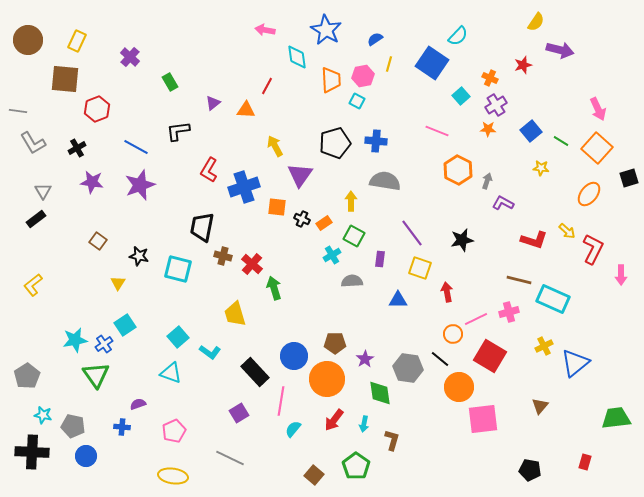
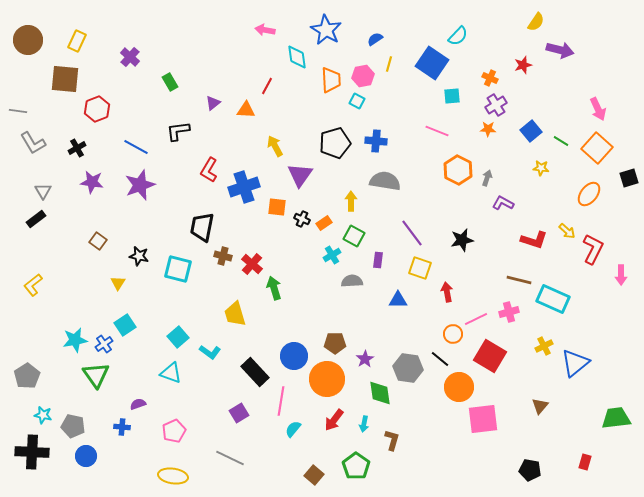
cyan square at (461, 96): moved 9 px left; rotated 36 degrees clockwise
gray arrow at (487, 181): moved 3 px up
purple rectangle at (380, 259): moved 2 px left, 1 px down
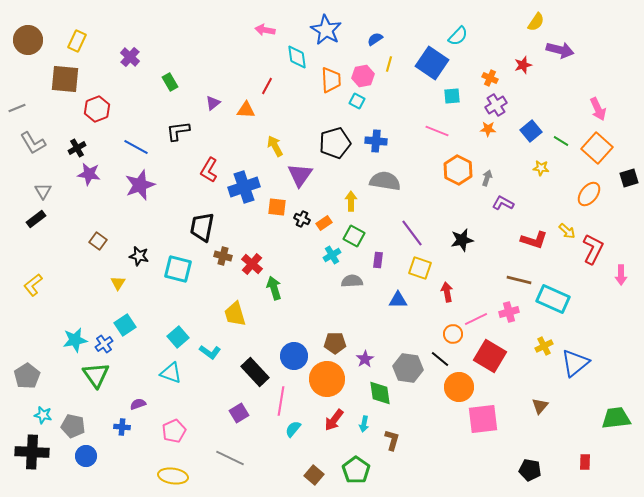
gray line at (18, 111): moved 1 px left, 3 px up; rotated 30 degrees counterclockwise
purple star at (92, 182): moved 3 px left, 8 px up
red rectangle at (585, 462): rotated 14 degrees counterclockwise
green pentagon at (356, 466): moved 4 px down
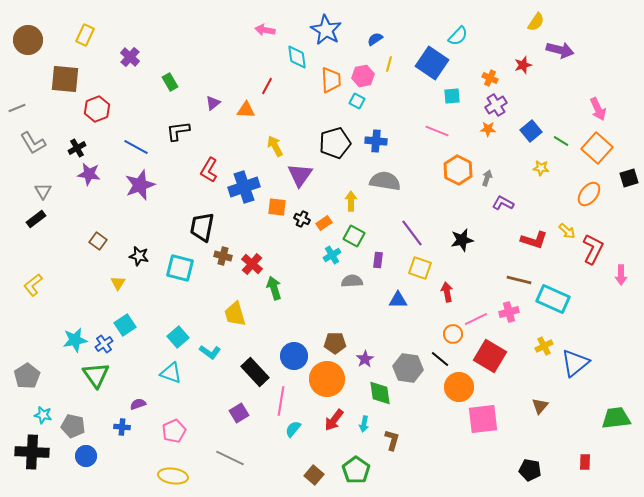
yellow rectangle at (77, 41): moved 8 px right, 6 px up
cyan square at (178, 269): moved 2 px right, 1 px up
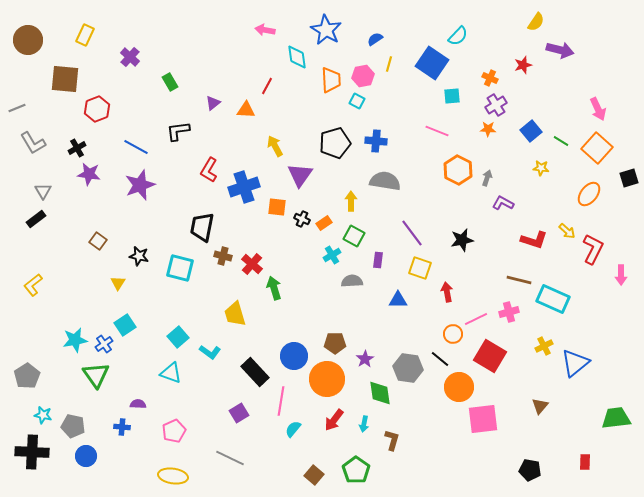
purple semicircle at (138, 404): rotated 21 degrees clockwise
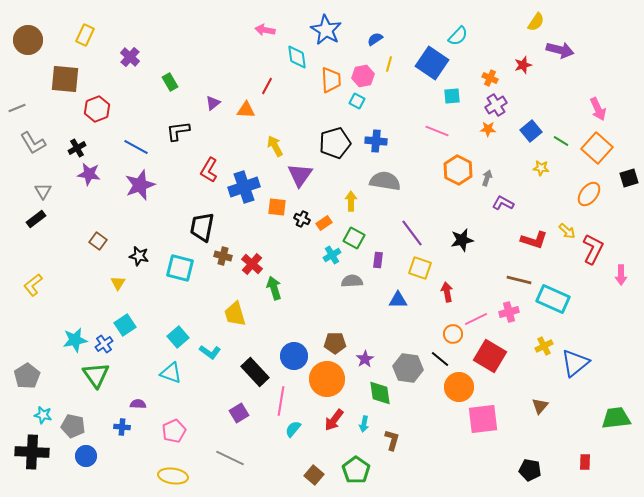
green square at (354, 236): moved 2 px down
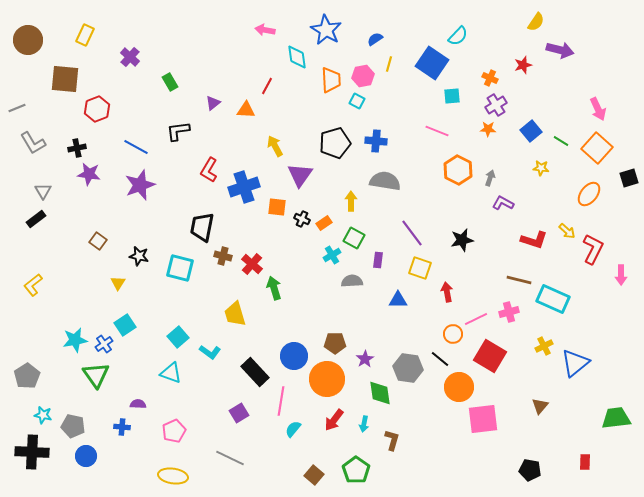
black cross at (77, 148): rotated 18 degrees clockwise
gray arrow at (487, 178): moved 3 px right
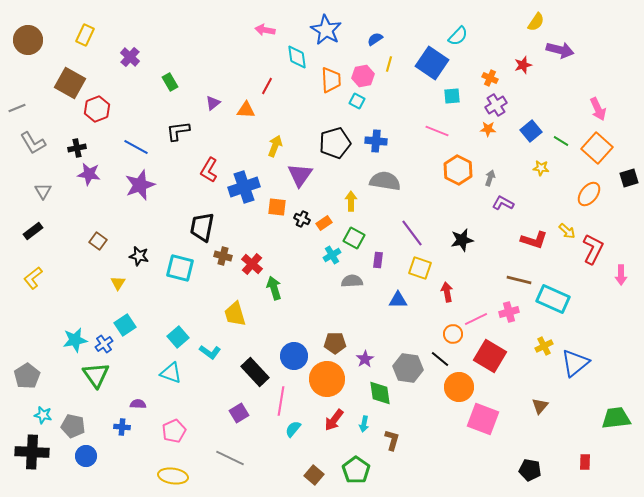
brown square at (65, 79): moved 5 px right, 4 px down; rotated 24 degrees clockwise
yellow arrow at (275, 146): rotated 50 degrees clockwise
black rectangle at (36, 219): moved 3 px left, 12 px down
yellow L-shape at (33, 285): moved 7 px up
pink square at (483, 419): rotated 28 degrees clockwise
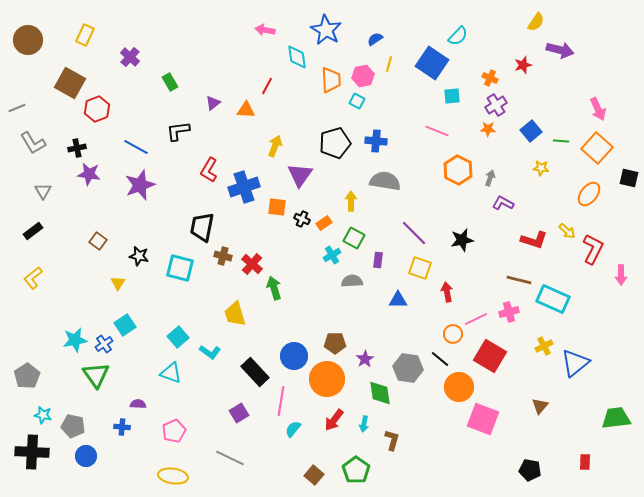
green line at (561, 141): rotated 28 degrees counterclockwise
black square at (629, 178): rotated 30 degrees clockwise
purple line at (412, 233): moved 2 px right; rotated 8 degrees counterclockwise
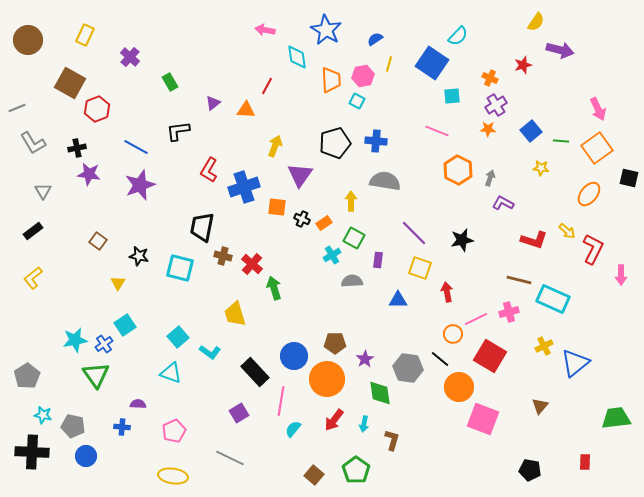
orange square at (597, 148): rotated 12 degrees clockwise
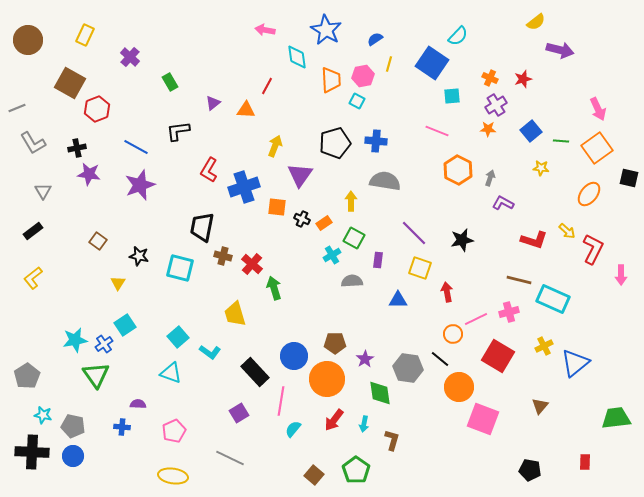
yellow semicircle at (536, 22): rotated 18 degrees clockwise
red star at (523, 65): moved 14 px down
red square at (490, 356): moved 8 px right
blue circle at (86, 456): moved 13 px left
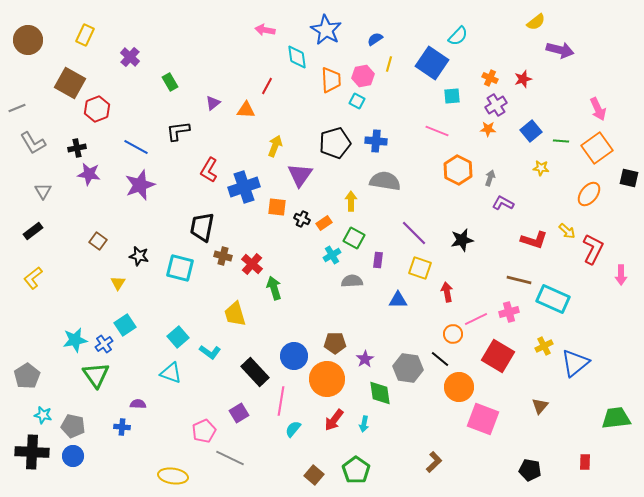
pink pentagon at (174, 431): moved 30 px right
brown L-shape at (392, 440): moved 42 px right, 22 px down; rotated 30 degrees clockwise
